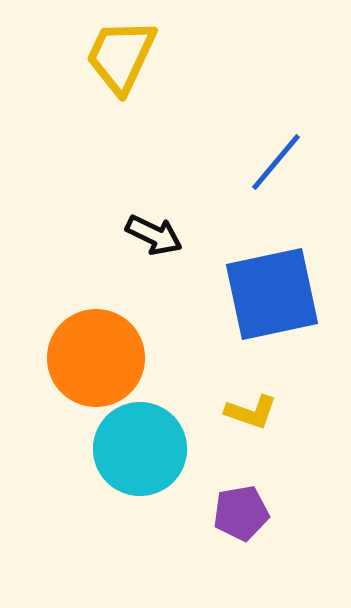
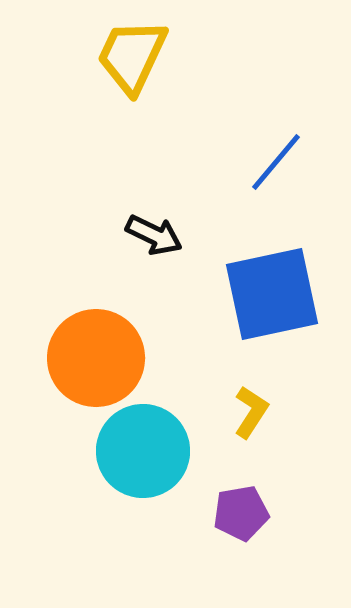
yellow trapezoid: moved 11 px right
yellow L-shape: rotated 76 degrees counterclockwise
cyan circle: moved 3 px right, 2 px down
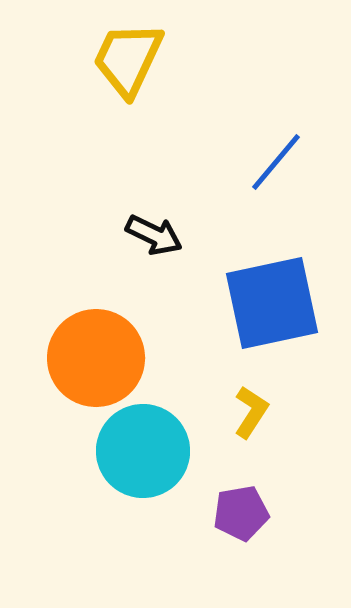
yellow trapezoid: moved 4 px left, 3 px down
blue square: moved 9 px down
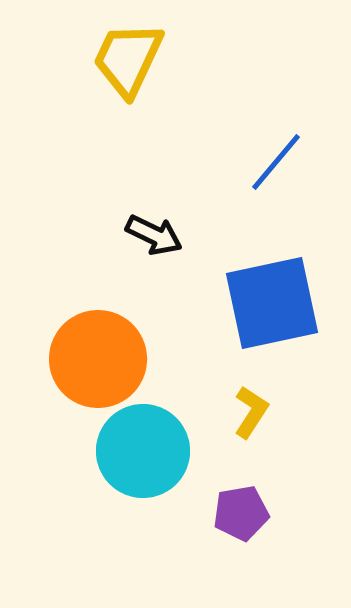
orange circle: moved 2 px right, 1 px down
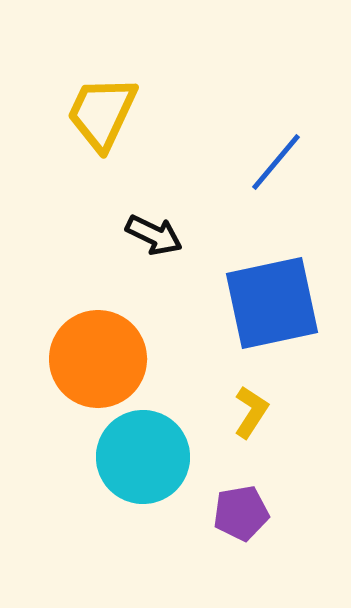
yellow trapezoid: moved 26 px left, 54 px down
cyan circle: moved 6 px down
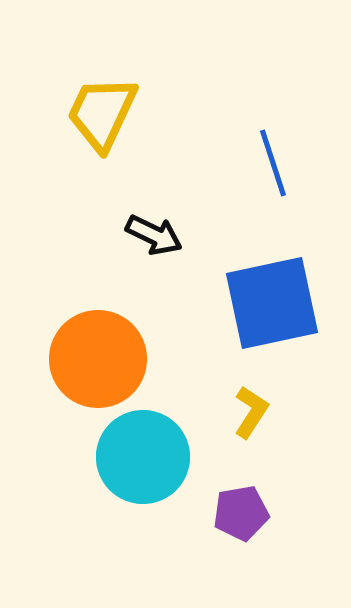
blue line: moved 3 px left, 1 px down; rotated 58 degrees counterclockwise
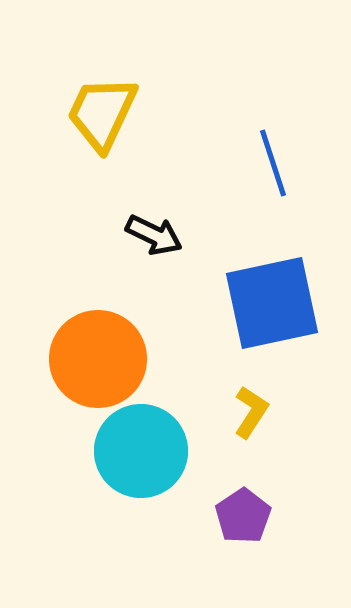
cyan circle: moved 2 px left, 6 px up
purple pentagon: moved 2 px right, 3 px down; rotated 24 degrees counterclockwise
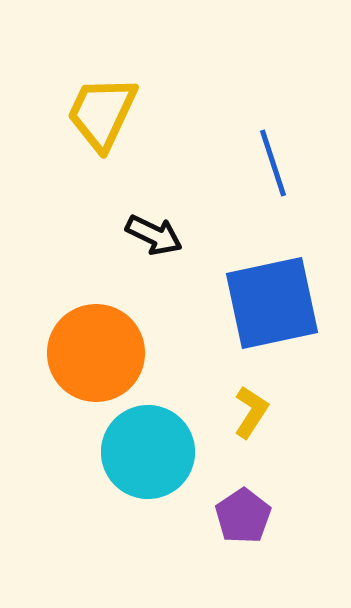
orange circle: moved 2 px left, 6 px up
cyan circle: moved 7 px right, 1 px down
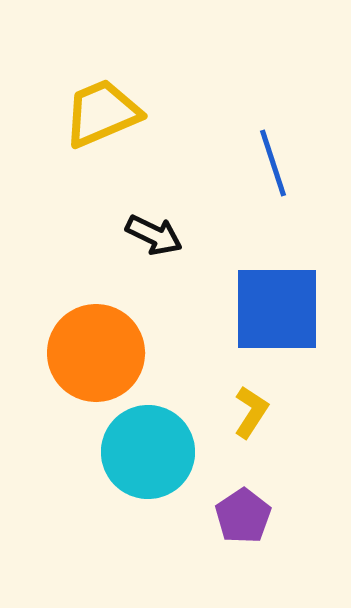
yellow trapezoid: rotated 42 degrees clockwise
blue square: moved 5 px right, 6 px down; rotated 12 degrees clockwise
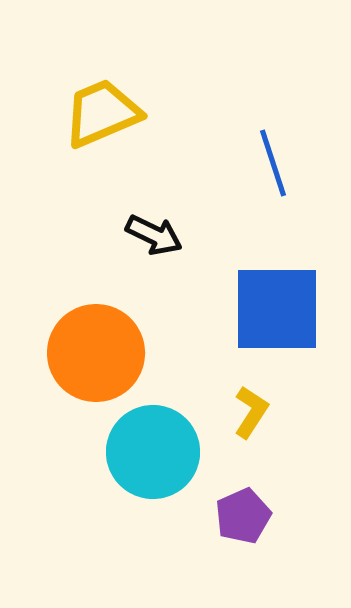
cyan circle: moved 5 px right
purple pentagon: rotated 10 degrees clockwise
